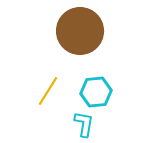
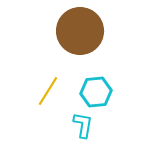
cyan L-shape: moved 1 px left, 1 px down
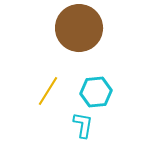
brown circle: moved 1 px left, 3 px up
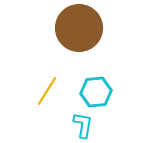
yellow line: moved 1 px left
